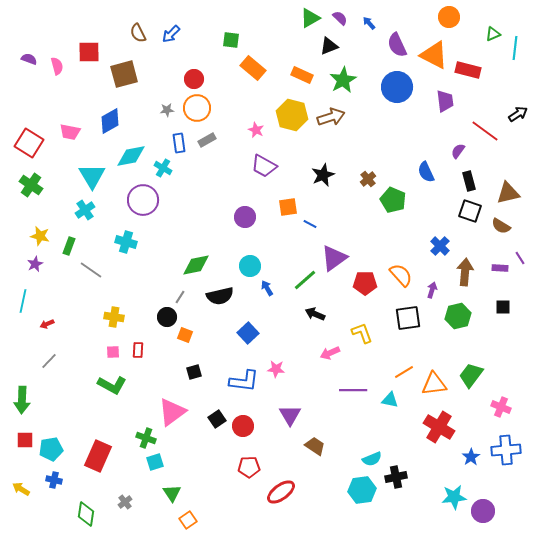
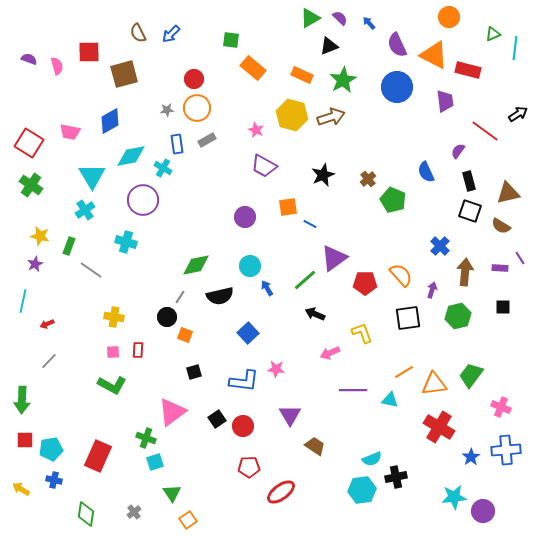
blue rectangle at (179, 143): moved 2 px left, 1 px down
gray cross at (125, 502): moved 9 px right, 10 px down
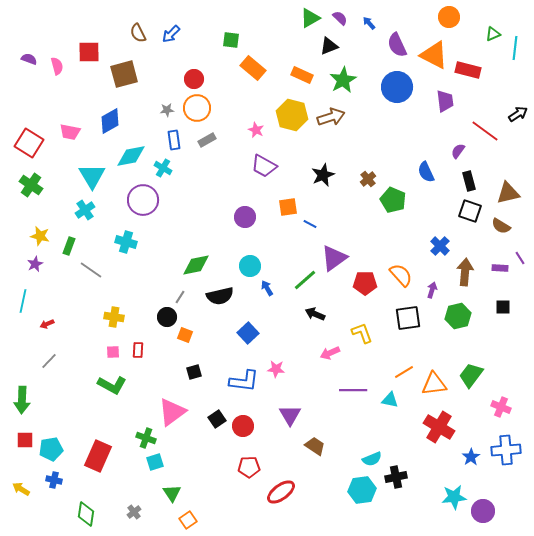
blue rectangle at (177, 144): moved 3 px left, 4 px up
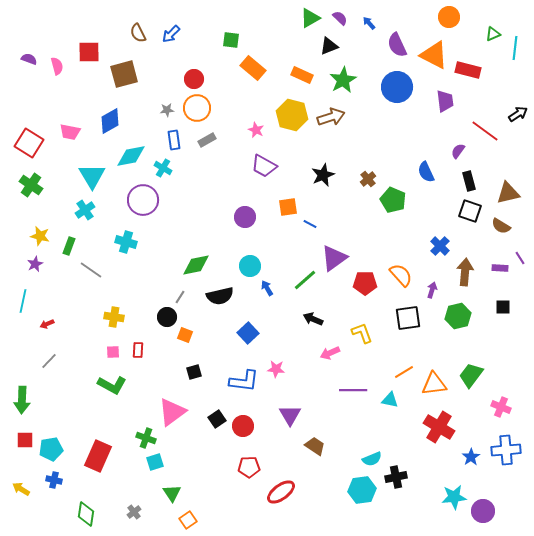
black arrow at (315, 314): moved 2 px left, 5 px down
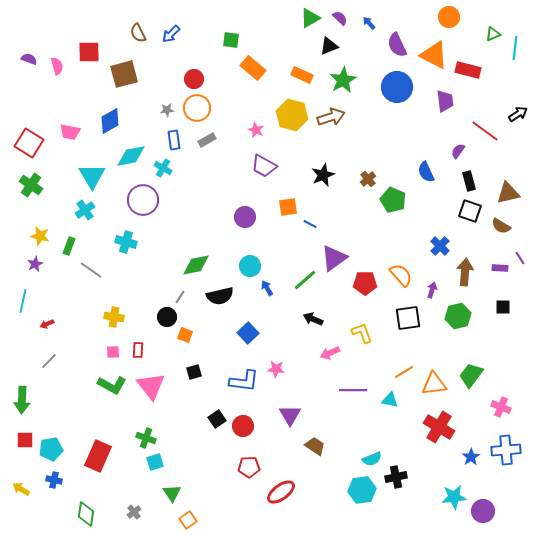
pink triangle at (172, 412): moved 21 px left, 26 px up; rotated 32 degrees counterclockwise
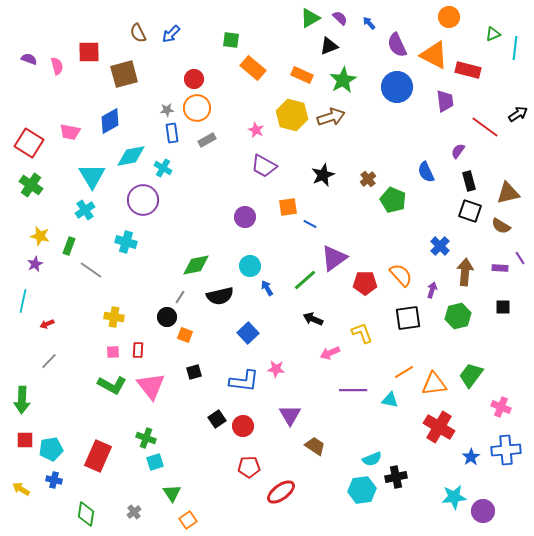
red line at (485, 131): moved 4 px up
blue rectangle at (174, 140): moved 2 px left, 7 px up
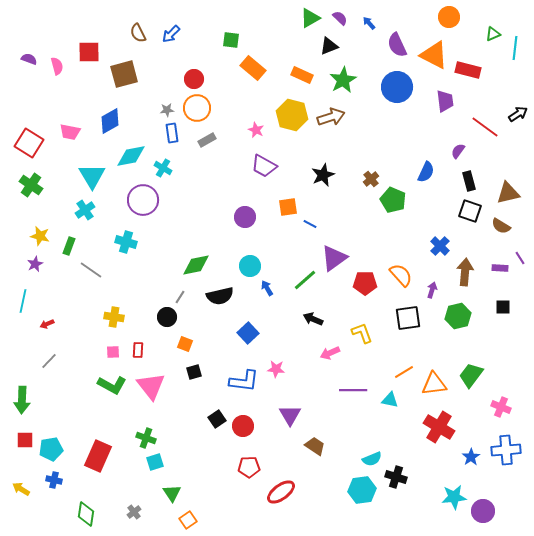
blue semicircle at (426, 172): rotated 130 degrees counterclockwise
brown cross at (368, 179): moved 3 px right
orange square at (185, 335): moved 9 px down
black cross at (396, 477): rotated 30 degrees clockwise
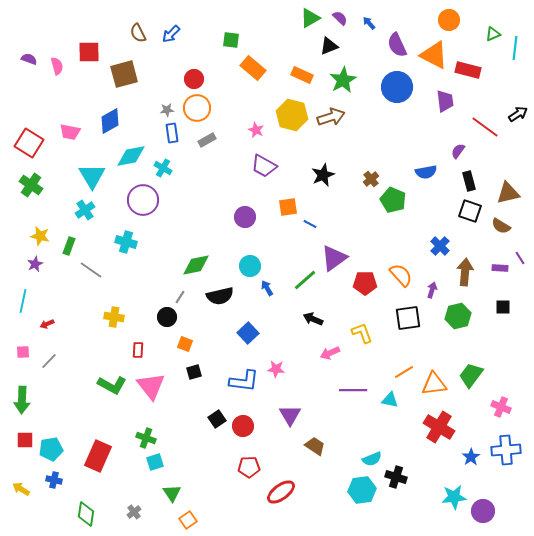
orange circle at (449, 17): moved 3 px down
blue semicircle at (426, 172): rotated 55 degrees clockwise
pink square at (113, 352): moved 90 px left
